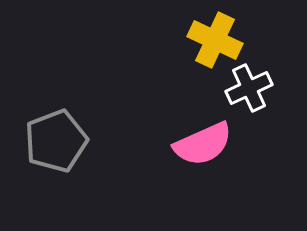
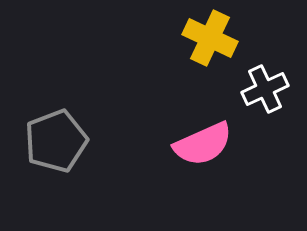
yellow cross: moved 5 px left, 2 px up
white cross: moved 16 px right, 1 px down
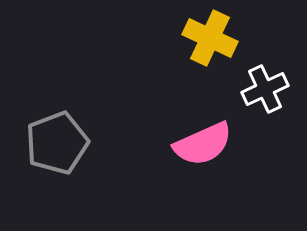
gray pentagon: moved 1 px right, 2 px down
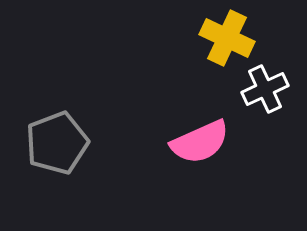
yellow cross: moved 17 px right
pink semicircle: moved 3 px left, 2 px up
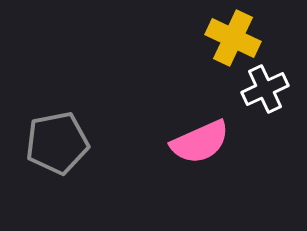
yellow cross: moved 6 px right
gray pentagon: rotated 10 degrees clockwise
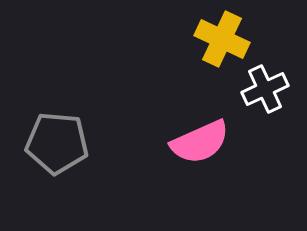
yellow cross: moved 11 px left, 1 px down
gray pentagon: rotated 16 degrees clockwise
